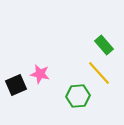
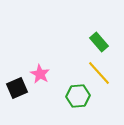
green rectangle: moved 5 px left, 3 px up
pink star: rotated 18 degrees clockwise
black square: moved 1 px right, 3 px down
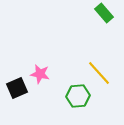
green rectangle: moved 5 px right, 29 px up
pink star: rotated 18 degrees counterclockwise
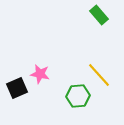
green rectangle: moved 5 px left, 2 px down
yellow line: moved 2 px down
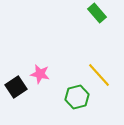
green rectangle: moved 2 px left, 2 px up
black square: moved 1 px left, 1 px up; rotated 10 degrees counterclockwise
green hexagon: moved 1 px left, 1 px down; rotated 10 degrees counterclockwise
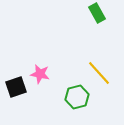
green rectangle: rotated 12 degrees clockwise
yellow line: moved 2 px up
black square: rotated 15 degrees clockwise
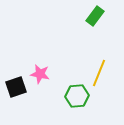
green rectangle: moved 2 px left, 3 px down; rotated 66 degrees clockwise
yellow line: rotated 64 degrees clockwise
green hexagon: moved 1 px up; rotated 10 degrees clockwise
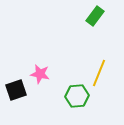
black square: moved 3 px down
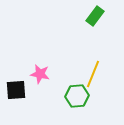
yellow line: moved 6 px left, 1 px down
black square: rotated 15 degrees clockwise
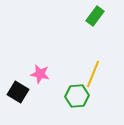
black square: moved 2 px right, 2 px down; rotated 35 degrees clockwise
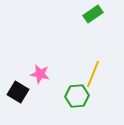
green rectangle: moved 2 px left, 2 px up; rotated 18 degrees clockwise
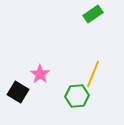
pink star: rotated 24 degrees clockwise
